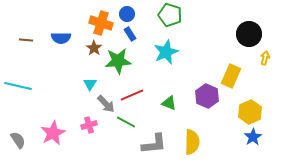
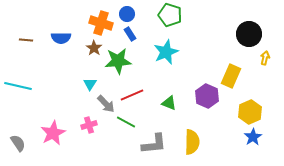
gray semicircle: moved 3 px down
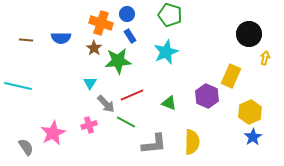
blue rectangle: moved 2 px down
cyan triangle: moved 1 px up
gray semicircle: moved 8 px right, 4 px down
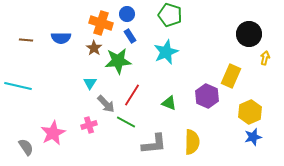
red line: rotated 35 degrees counterclockwise
blue star: rotated 18 degrees clockwise
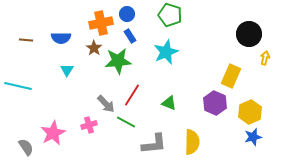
orange cross: rotated 30 degrees counterclockwise
cyan triangle: moved 23 px left, 13 px up
purple hexagon: moved 8 px right, 7 px down
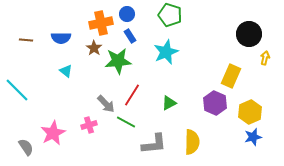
cyan triangle: moved 1 px left, 1 px down; rotated 24 degrees counterclockwise
cyan line: moved 1 px left, 4 px down; rotated 32 degrees clockwise
green triangle: rotated 49 degrees counterclockwise
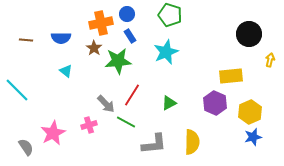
yellow arrow: moved 5 px right, 2 px down
yellow rectangle: rotated 60 degrees clockwise
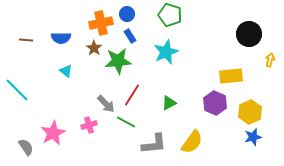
yellow semicircle: rotated 35 degrees clockwise
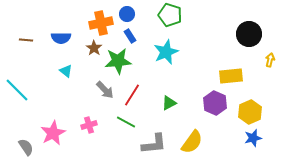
gray arrow: moved 1 px left, 14 px up
blue star: moved 1 px down
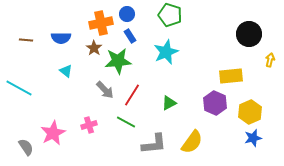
cyan line: moved 2 px right, 2 px up; rotated 16 degrees counterclockwise
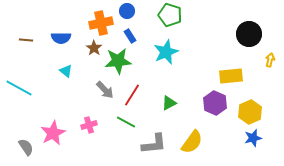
blue circle: moved 3 px up
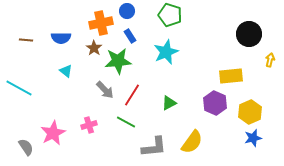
gray L-shape: moved 3 px down
